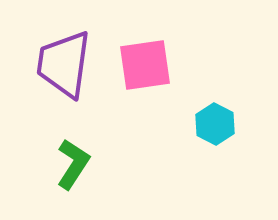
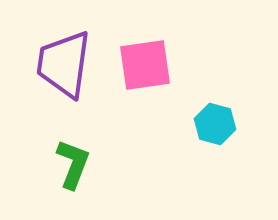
cyan hexagon: rotated 12 degrees counterclockwise
green L-shape: rotated 12 degrees counterclockwise
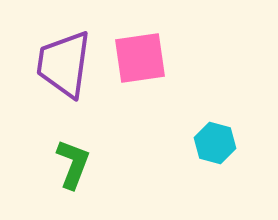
pink square: moved 5 px left, 7 px up
cyan hexagon: moved 19 px down
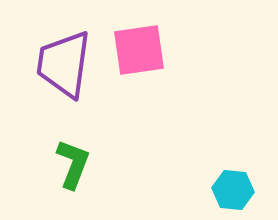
pink square: moved 1 px left, 8 px up
cyan hexagon: moved 18 px right, 47 px down; rotated 9 degrees counterclockwise
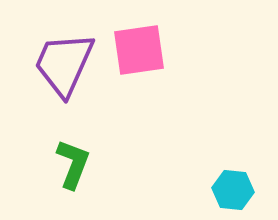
purple trapezoid: rotated 16 degrees clockwise
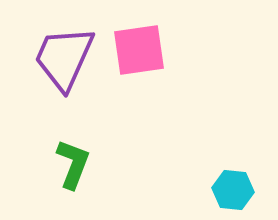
purple trapezoid: moved 6 px up
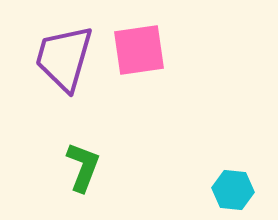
purple trapezoid: rotated 8 degrees counterclockwise
green L-shape: moved 10 px right, 3 px down
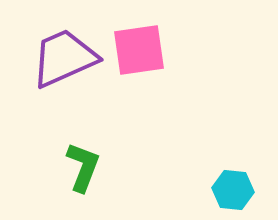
purple trapezoid: rotated 50 degrees clockwise
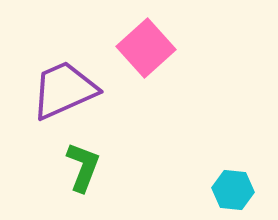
pink square: moved 7 px right, 2 px up; rotated 34 degrees counterclockwise
purple trapezoid: moved 32 px down
